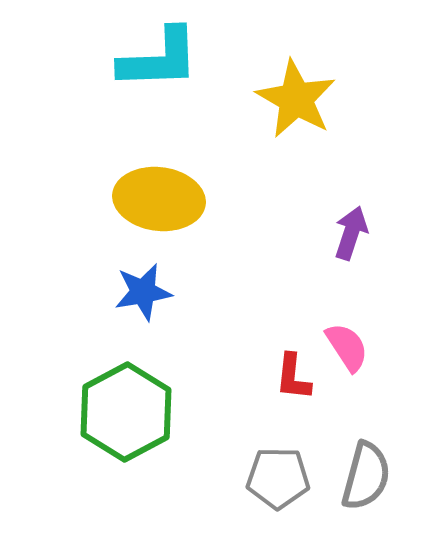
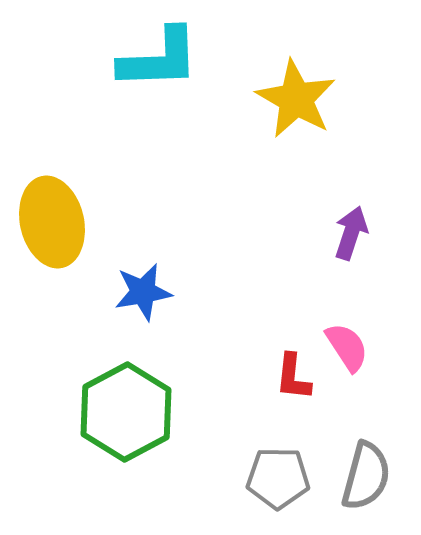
yellow ellipse: moved 107 px left, 23 px down; rotated 70 degrees clockwise
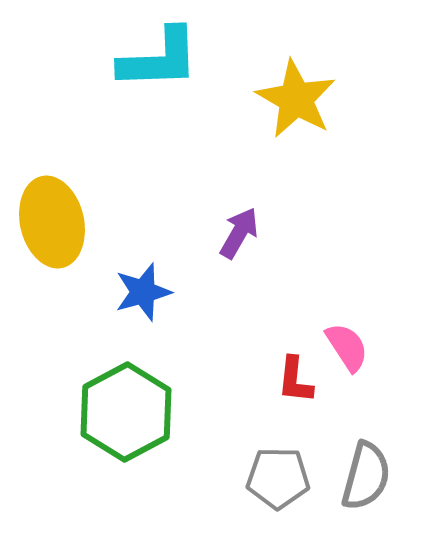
purple arrow: moved 112 px left; rotated 12 degrees clockwise
blue star: rotated 6 degrees counterclockwise
red L-shape: moved 2 px right, 3 px down
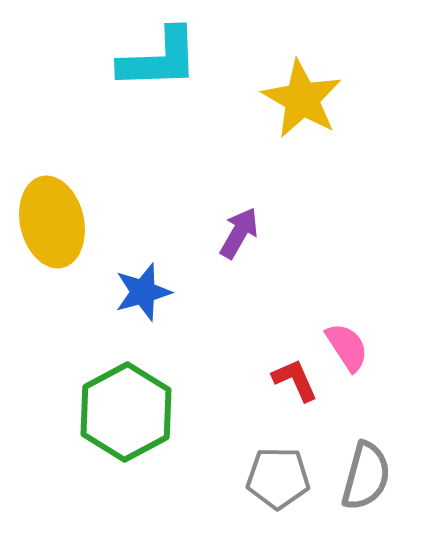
yellow star: moved 6 px right
red L-shape: rotated 150 degrees clockwise
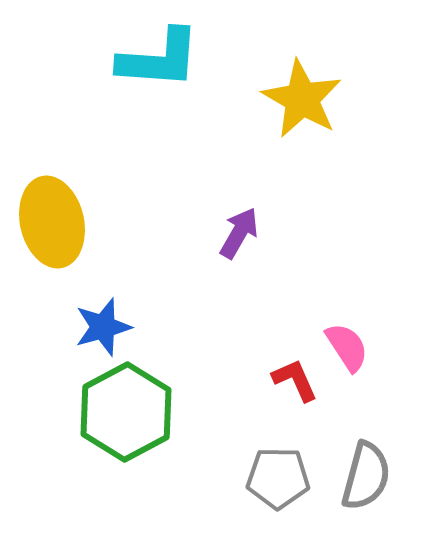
cyan L-shape: rotated 6 degrees clockwise
blue star: moved 40 px left, 35 px down
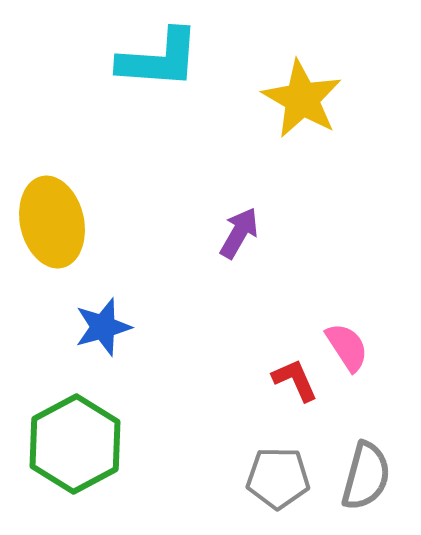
green hexagon: moved 51 px left, 32 px down
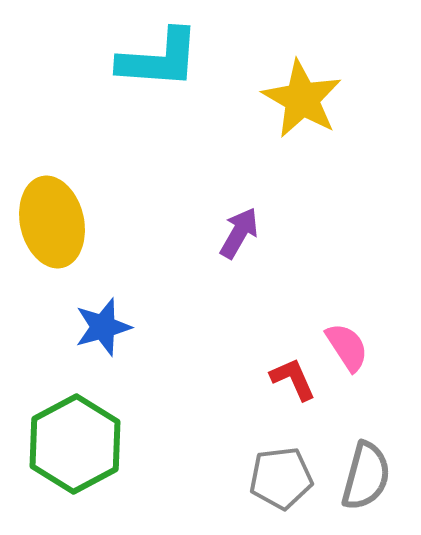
red L-shape: moved 2 px left, 1 px up
gray pentagon: moved 3 px right; rotated 8 degrees counterclockwise
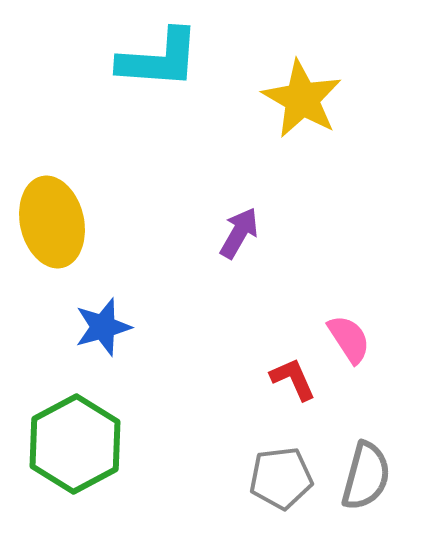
pink semicircle: moved 2 px right, 8 px up
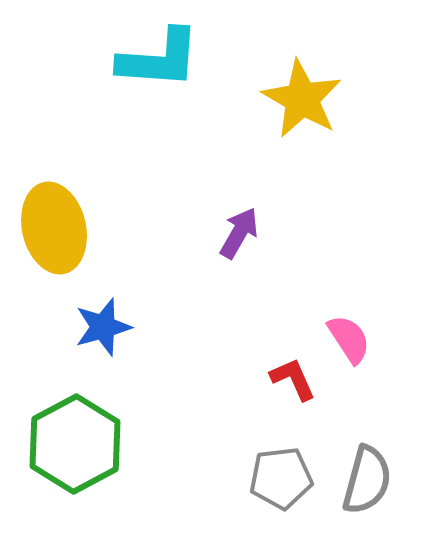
yellow ellipse: moved 2 px right, 6 px down
gray semicircle: moved 1 px right, 4 px down
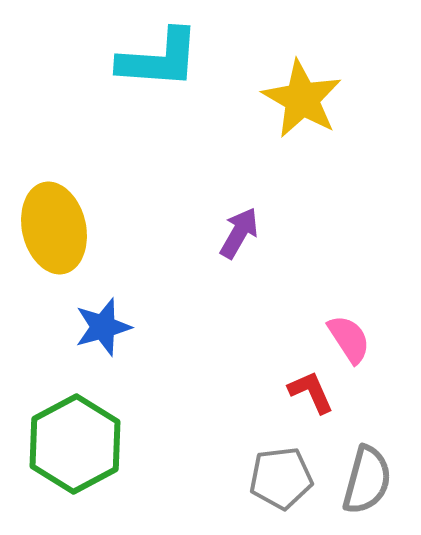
red L-shape: moved 18 px right, 13 px down
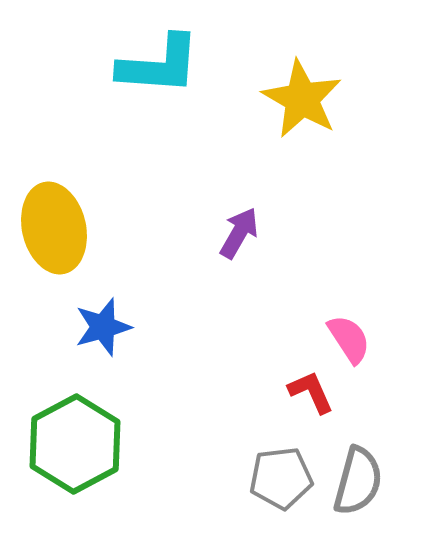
cyan L-shape: moved 6 px down
gray semicircle: moved 9 px left, 1 px down
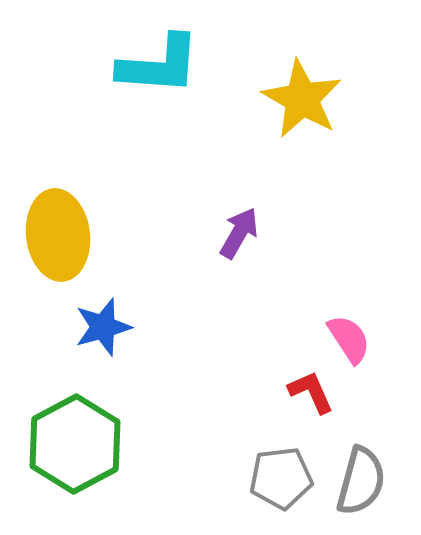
yellow ellipse: moved 4 px right, 7 px down; rotated 6 degrees clockwise
gray semicircle: moved 3 px right
